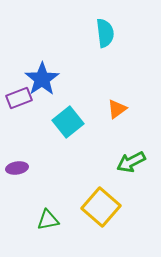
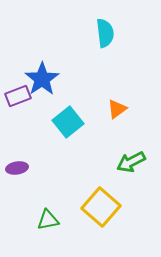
purple rectangle: moved 1 px left, 2 px up
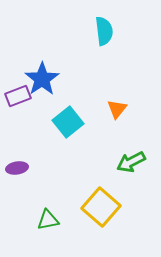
cyan semicircle: moved 1 px left, 2 px up
orange triangle: rotated 15 degrees counterclockwise
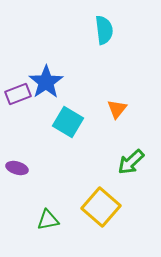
cyan semicircle: moved 1 px up
blue star: moved 4 px right, 3 px down
purple rectangle: moved 2 px up
cyan square: rotated 20 degrees counterclockwise
green arrow: rotated 16 degrees counterclockwise
purple ellipse: rotated 25 degrees clockwise
